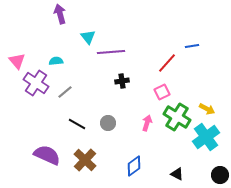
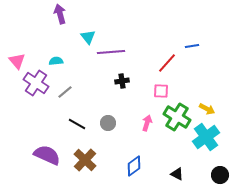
pink square: moved 1 px left, 1 px up; rotated 28 degrees clockwise
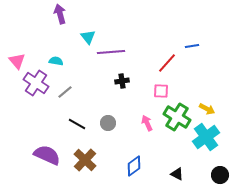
cyan semicircle: rotated 16 degrees clockwise
pink arrow: rotated 42 degrees counterclockwise
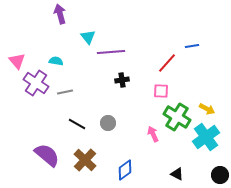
black cross: moved 1 px up
gray line: rotated 28 degrees clockwise
pink arrow: moved 6 px right, 11 px down
purple semicircle: rotated 16 degrees clockwise
blue diamond: moved 9 px left, 4 px down
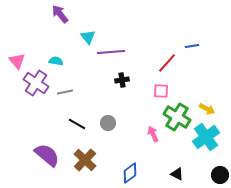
purple arrow: rotated 24 degrees counterclockwise
blue diamond: moved 5 px right, 3 px down
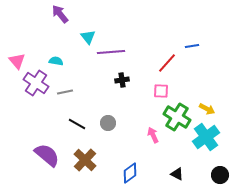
pink arrow: moved 1 px down
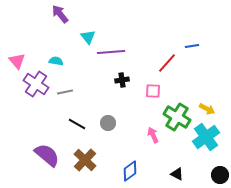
purple cross: moved 1 px down
pink square: moved 8 px left
blue diamond: moved 2 px up
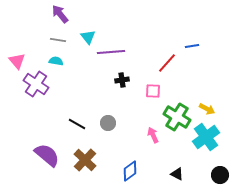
gray line: moved 7 px left, 52 px up; rotated 21 degrees clockwise
